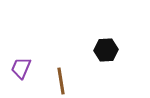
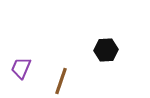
brown line: rotated 28 degrees clockwise
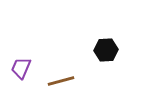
brown line: rotated 56 degrees clockwise
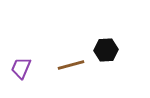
brown line: moved 10 px right, 16 px up
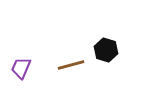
black hexagon: rotated 20 degrees clockwise
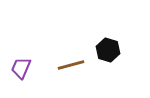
black hexagon: moved 2 px right
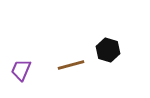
purple trapezoid: moved 2 px down
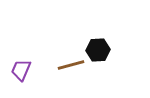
black hexagon: moved 10 px left; rotated 20 degrees counterclockwise
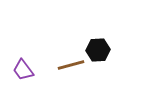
purple trapezoid: moved 2 px right; rotated 60 degrees counterclockwise
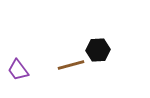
purple trapezoid: moved 5 px left
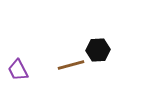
purple trapezoid: rotated 10 degrees clockwise
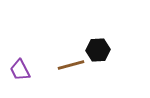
purple trapezoid: moved 2 px right
